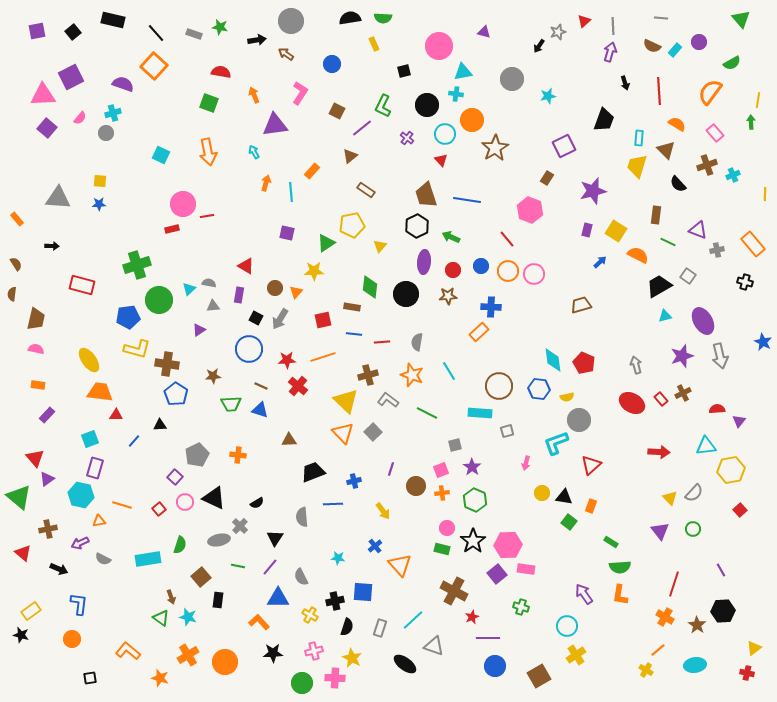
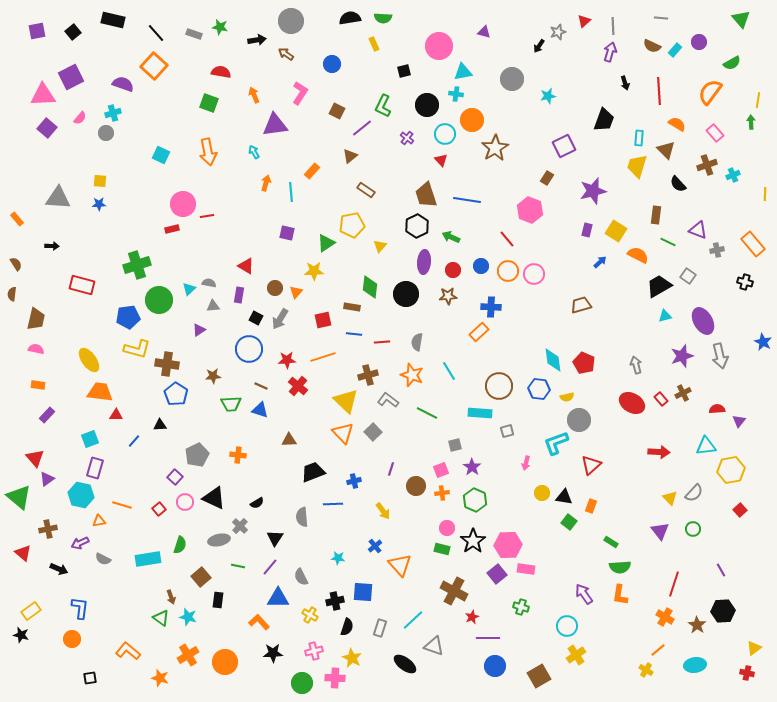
blue L-shape at (79, 604): moved 1 px right, 4 px down
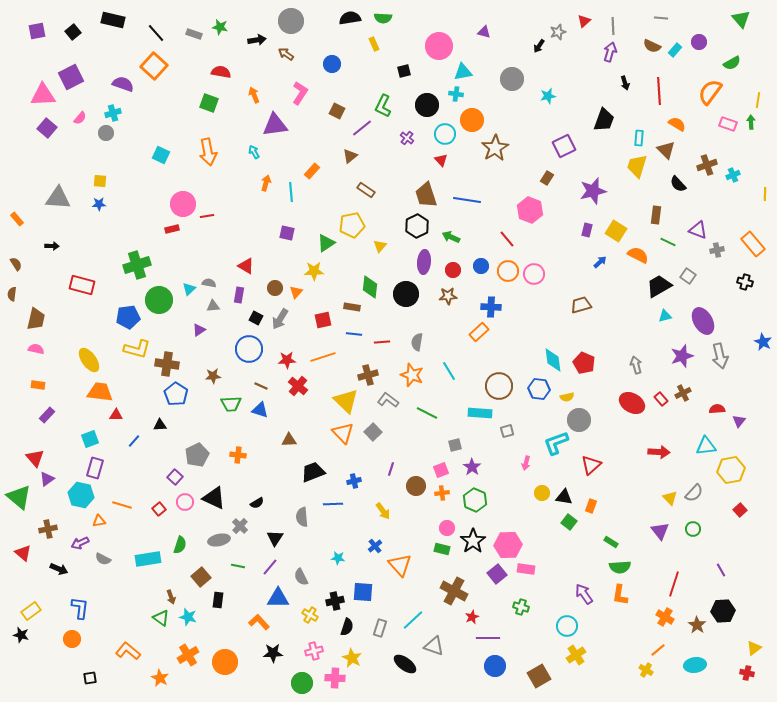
pink rectangle at (715, 133): moved 13 px right, 9 px up; rotated 30 degrees counterclockwise
orange star at (160, 678): rotated 12 degrees clockwise
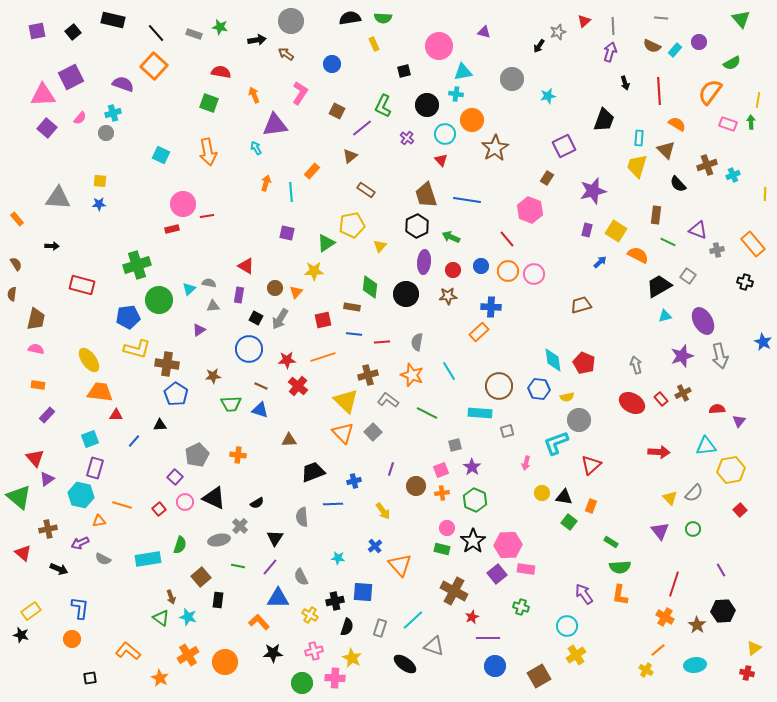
cyan arrow at (254, 152): moved 2 px right, 4 px up
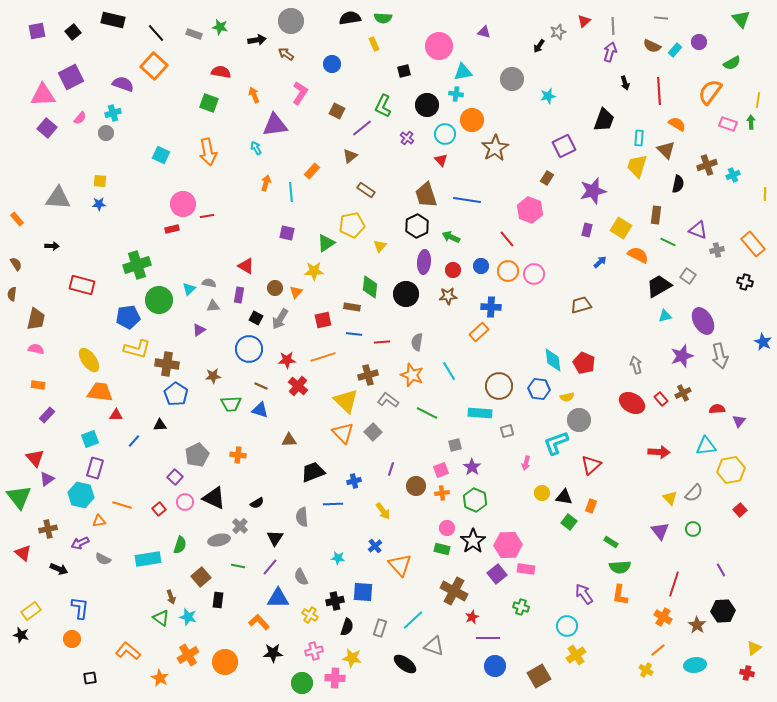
black semicircle at (678, 184): rotated 126 degrees counterclockwise
yellow square at (616, 231): moved 5 px right, 3 px up
green triangle at (19, 497): rotated 12 degrees clockwise
orange cross at (665, 617): moved 2 px left
yellow star at (352, 658): rotated 18 degrees counterclockwise
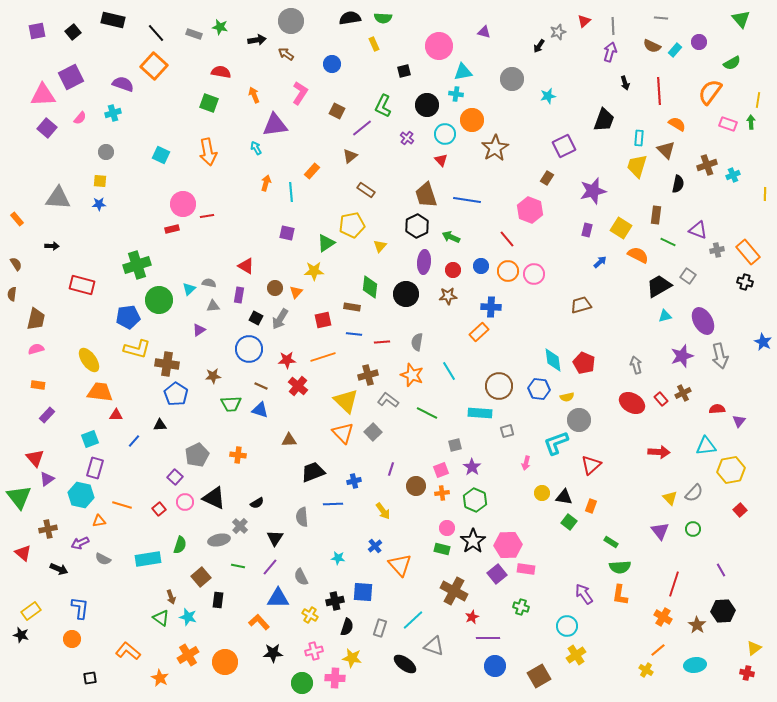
gray circle at (106, 133): moved 19 px down
orange rectangle at (753, 244): moved 5 px left, 8 px down
pink semicircle at (36, 349): rotated 28 degrees counterclockwise
